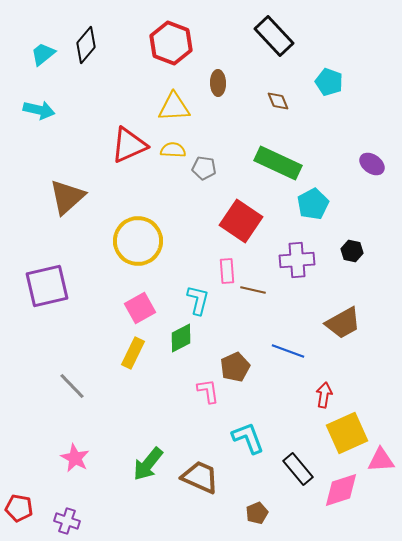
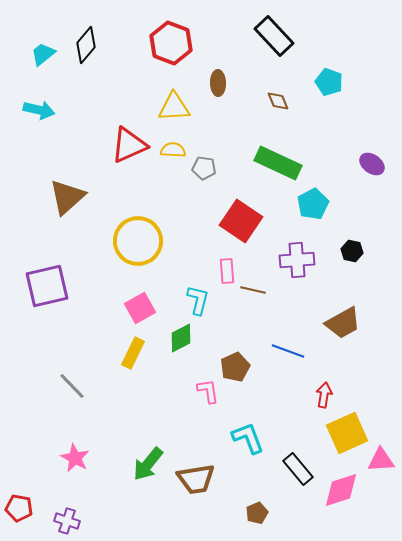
brown trapezoid at (200, 477): moved 4 px left, 2 px down; rotated 147 degrees clockwise
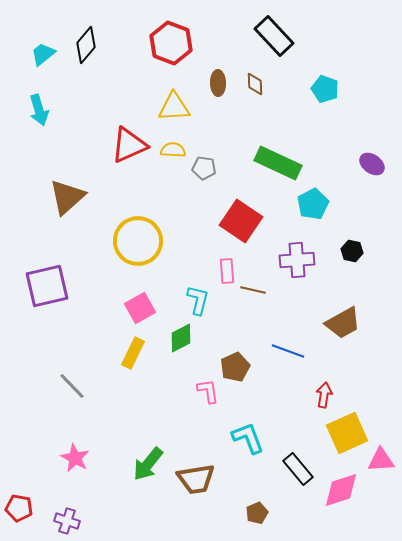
cyan pentagon at (329, 82): moved 4 px left, 7 px down
brown diamond at (278, 101): moved 23 px left, 17 px up; rotated 20 degrees clockwise
cyan arrow at (39, 110): rotated 60 degrees clockwise
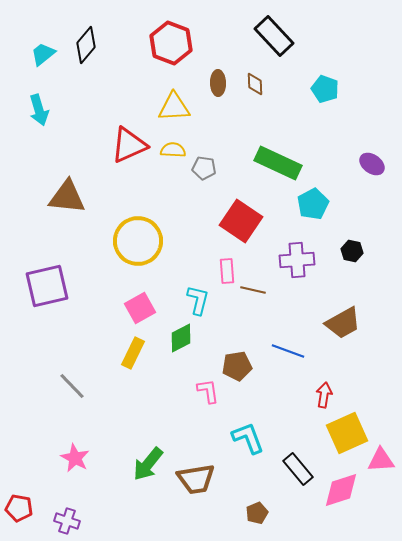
brown triangle at (67, 197): rotated 48 degrees clockwise
brown pentagon at (235, 367): moved 2 px right, 1 px up; rotated 16 degrees clockwise
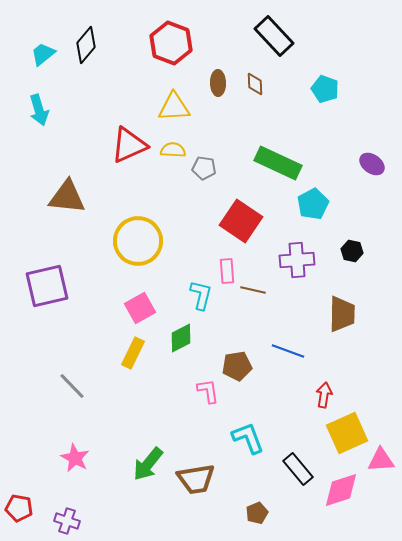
cyan L-shape at (198, 300): moved 3 px right, 5 px up
brown trapezoid at (343, 323): moved 1 px left, 9 px up; rotated 60 degrees counterclockwise
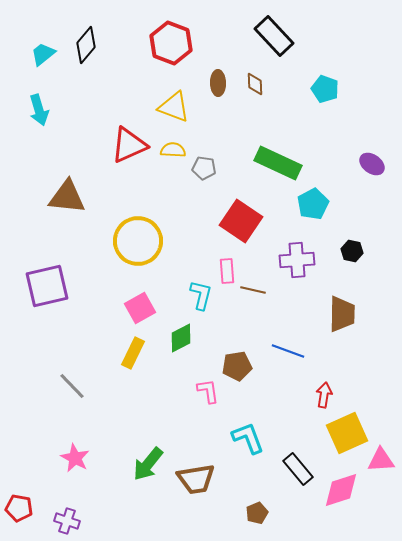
yellow triangle at (174, 107): rotated 24 degrees clockwise
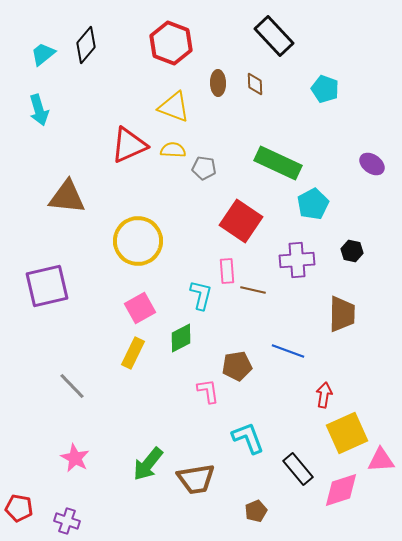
brown pentagon at (257, 513): moved 1 px left, 2 px up
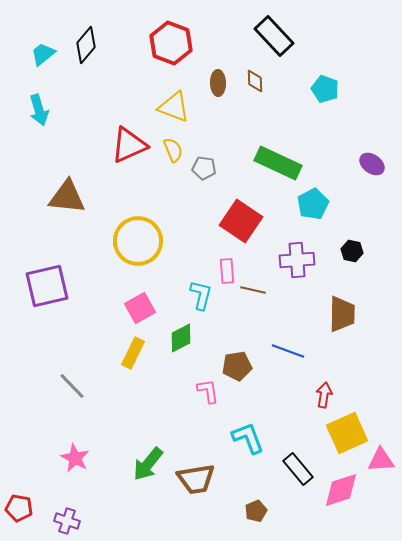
brown diamond at (255, 84): moved 3 px up
yellow semicircle at (173, 150): rotated 65 degrees clockwise
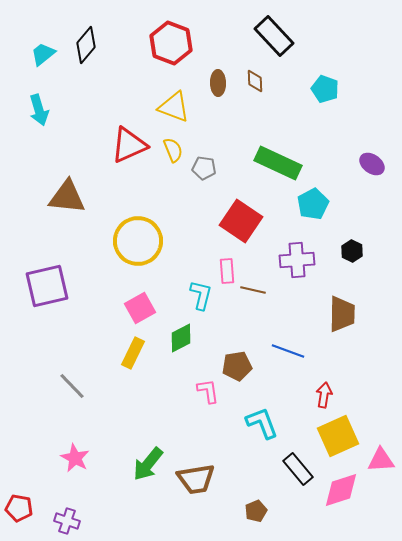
black hexagon at (352, 251): rotated 15 degrees clockwise
yellow square at (347, 433): moved 9 px left, 3 px down
cyan L-shape at (248, 438): moved 14 px right, 15 px up
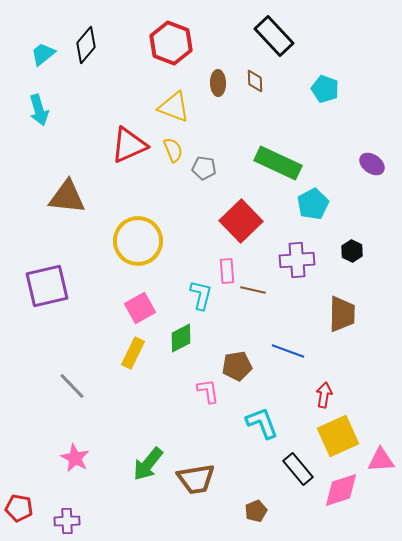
red square at (241, 221): rotated 12 degrees clockwise
purple cross at (67, 521): rotated 20 degrees counterclockwise
